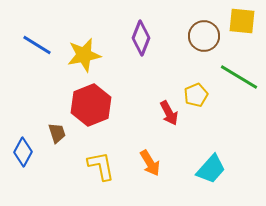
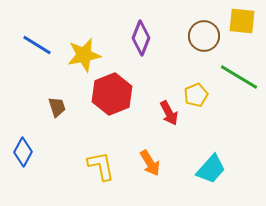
red hexagon: moved 21 px right, 11 px up
brown trapezoid: moved 26 px up
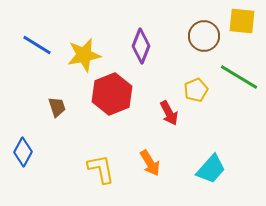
purple diamond: moved 8 px down
yellow pentagon: moved 5 px up
yellow L-shape: moved 3 px down
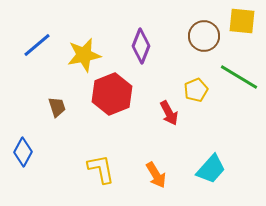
blue line: rotated 72 degrees counterclockwise
orange arrow: moved 6 px right, 12 px down
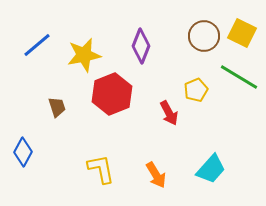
yellow square: moved 12 px down; rotated 20 degrees clockwise
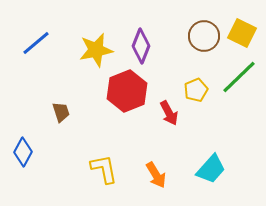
blue line: moved 1 px left, 2 px up
yellow star: moved 12 px right, 5 px up
green line: rotated 75 degrees counterclockwise
red hexagon: moved 15 px right, 3 px up
brown trapezoid: moved 4 px right, 5 px down
yellow L-shape: moved 3 px right
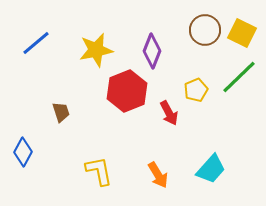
brown circle: moved 1 px right, 6 px up
purple diamond: moved 11 px right, 5 px down
yellow L-shape: moved 5 px left, 2 px down
orange arrow: moved 2 px right
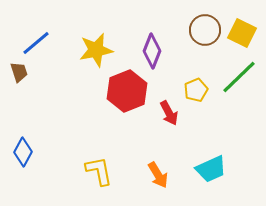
brown trapezoid: moved 42 px left, 40 px up
cyan trapezoid: rotated 24 degrees clockwise
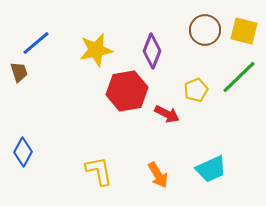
yellow square: moved 2 px right, 2 px up; rotated 12 degrees counterclockwise
red hexagon: rotated 12 degrees clockwise
red arrow: moved 2 px left, 1 px down; rotated 35 degrees counterclockwise
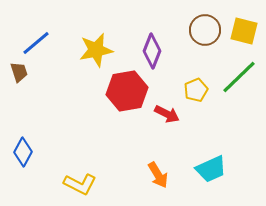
yellow L-shape: moved 19 px left, 13 px down; rotated 128 degrees clockwise
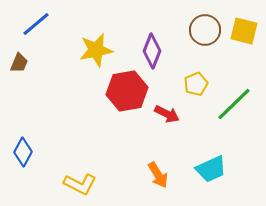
blue line: moved 19 px up
brown trapezoid: moved 9 px up; rotated 40 degrees clockwise
green line: moved 5 px left, 27 px down
yellow pentagon: moved 6 px up
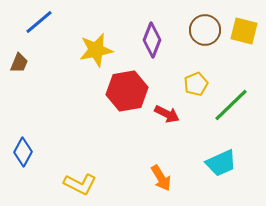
blue line: moved 3 px right, 2 px up
purple diamond: moved 11 px up
green line: moved 3 px left, 1 px down
cyan trapezoid: moved 10 px right, 6 px up
orange arrow: moved 3 px right, 3 px down
